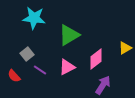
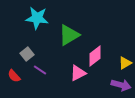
cyan star: moved 3 px right
yellow triangle: moved 15 px down
pink diamond: moved 1 px left, 3 px up
pink triangle: moved 11 px right, 6 px down
purple arrow: moved 18 px right; rotated 72 degrees clockwise
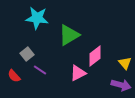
yellow triangle: rotated 40 degrees counterclockwise
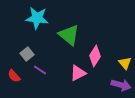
green triangle: rotated 50 degrees counterclockwise
pink diamond: rotated 20 degrees counterclockwise
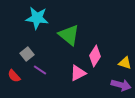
yellow triangle: rotated 32 degrees counterclockwise
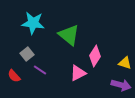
cyan star: moved 4 px left, 5 px down
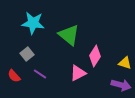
purple line: moved 4 px down
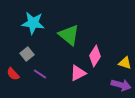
red semicircle: moved 1 px left, 2 px up
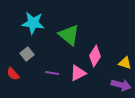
purple line: moved 12 px right, 1 px up; rotated 24 degrees counterclockwise
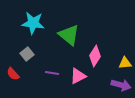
yellow triangle: rotated 24 degrees counterclockwise
pink triangle: moved 3 px down
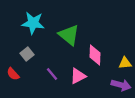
pink diamond: moved 1 px up; rotated 30 degrees counterclockwise
purple line: moved 1 px down; rotated 40 degrees clockwise
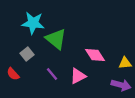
green triangle: moved 13 px left, 4 px down
pink diamond: rotated 35 degrees counterclockwise
